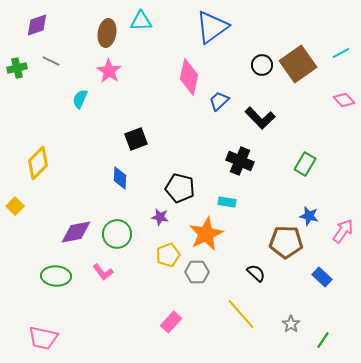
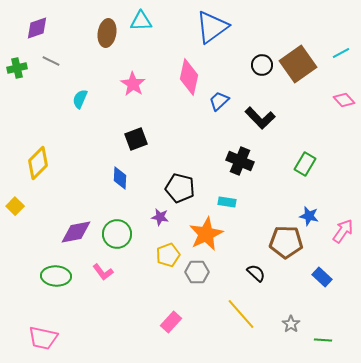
purple diamond at (37, 25): moved 3 px down
pink star at (109, 71): moved 24 px right, 13 px down
green line at (323, 340): rotated 60 degrees clockwise
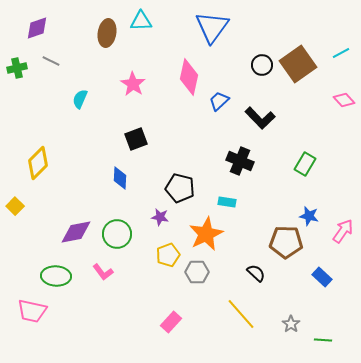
blue triangle at (212, 27): rotated 18 degrees counterclockwise
pink trapezoid at (43, 338): moved 11 px left, 27 px up
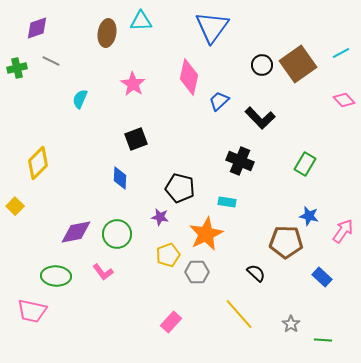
yellow line at (241, 314): moved 2 px left
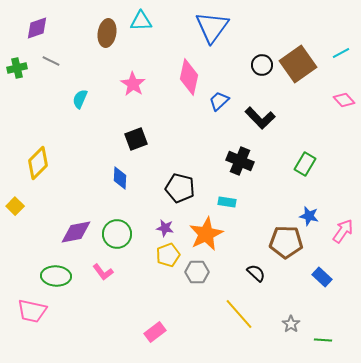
purple star at (160, 217): moved 5 px right, 11 px down
pink rectangle at (171, 322): moved 16 px left, 10 px down; rotated 10 degrees clockwise
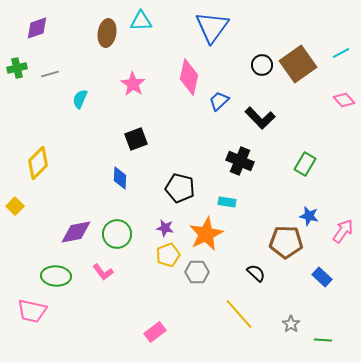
gray line at (51, 61): moved 1 px left, 13 px down; rotated 42 degrees counterclockwise
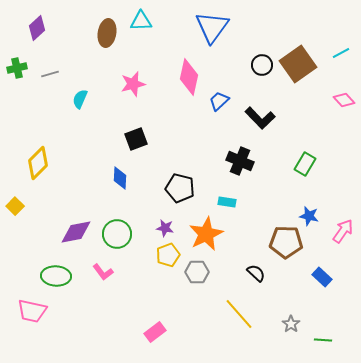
purple diamond at (37, 28): rotated 25 degrees counterclockwise
pink star at (133, 84): rotated 25 degrees clockwise
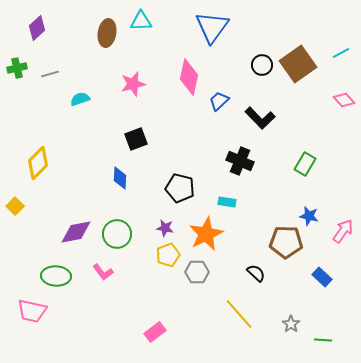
cyan semicircle at (80, 99): rotated 48 degrees clockwise
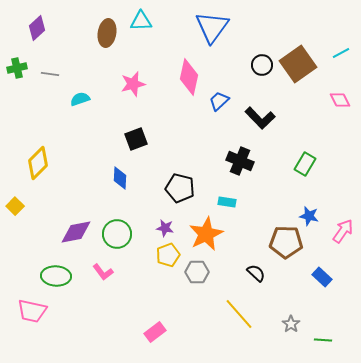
gray line at (50, 74): rotated 24 degrees clockwise
pink diamond at (344, 100): moved 4 px left; rotated 15 degrees clockwise
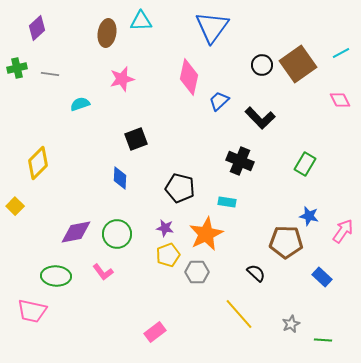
pink star at (133, 84): moved 11 px left, 5 px up
cyan semicircle at (80, 99): moved 5 px down
gray star at (291, 324): rotated 12 degrees clockwise
